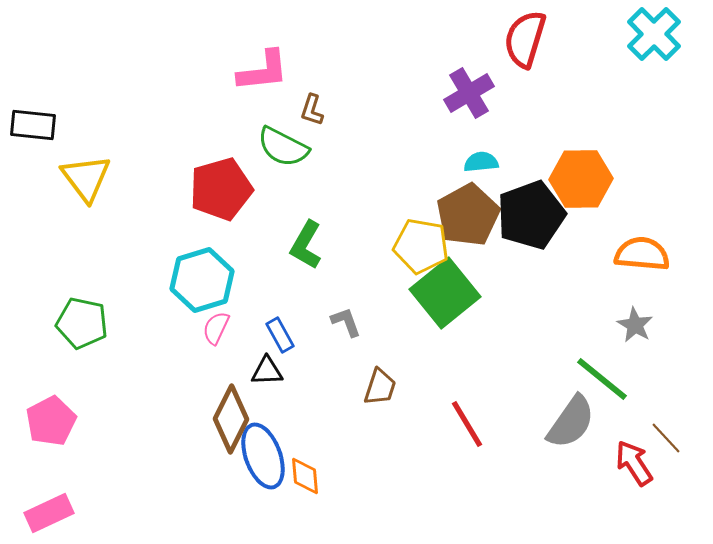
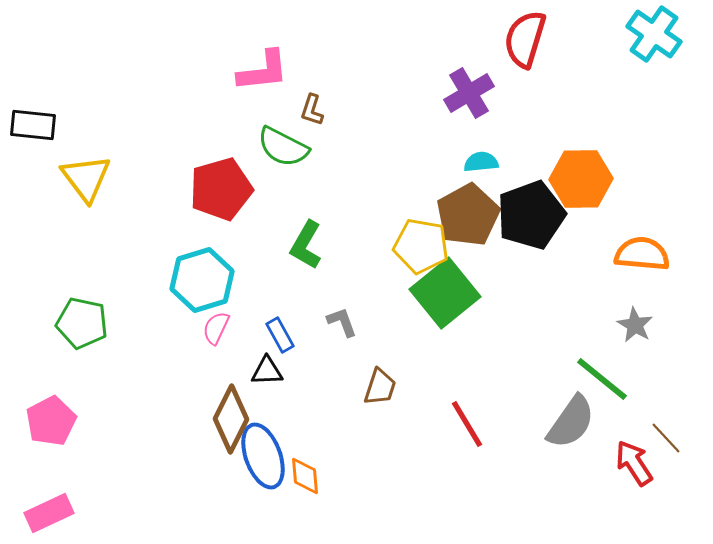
cyan cross: rotated 10 degrees counterclockwise
gray L-shape: moved 4 px left
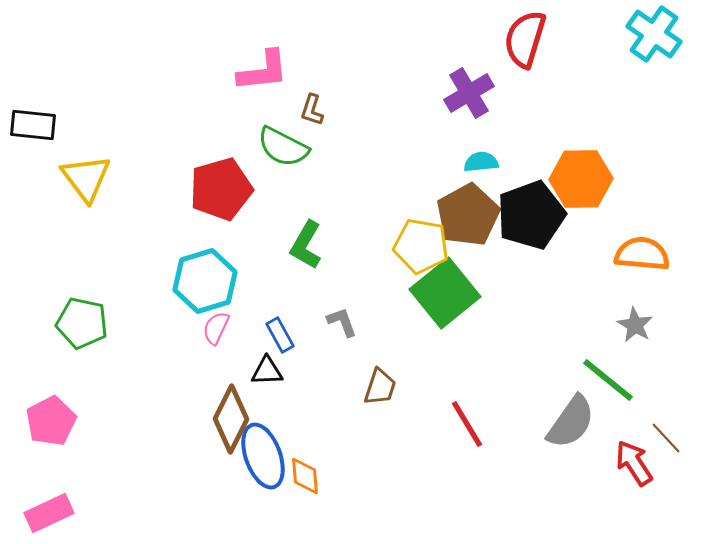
cyan hexagon: moved 3 px right, 1 px down
green line: moved 6 px right, 1 px down
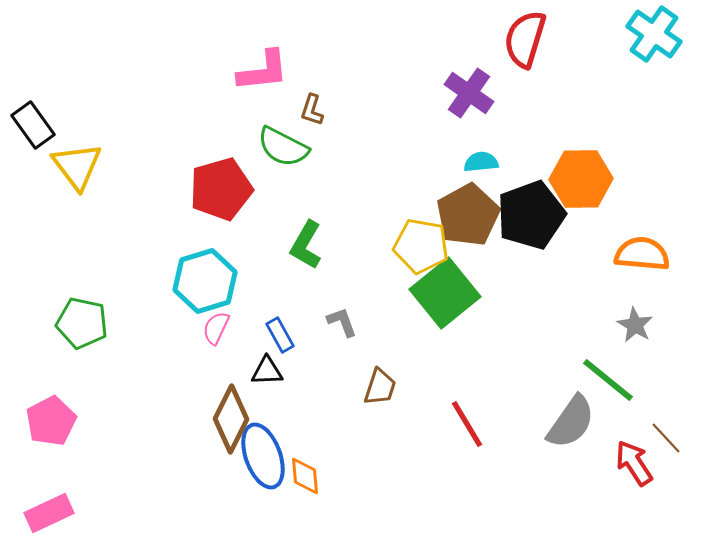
purple cross: rotated 24 degrees counterclockwise
black rectangle: rotated 48 degrees clockwise
yellow triangle: moved 9 px left, 12 px up
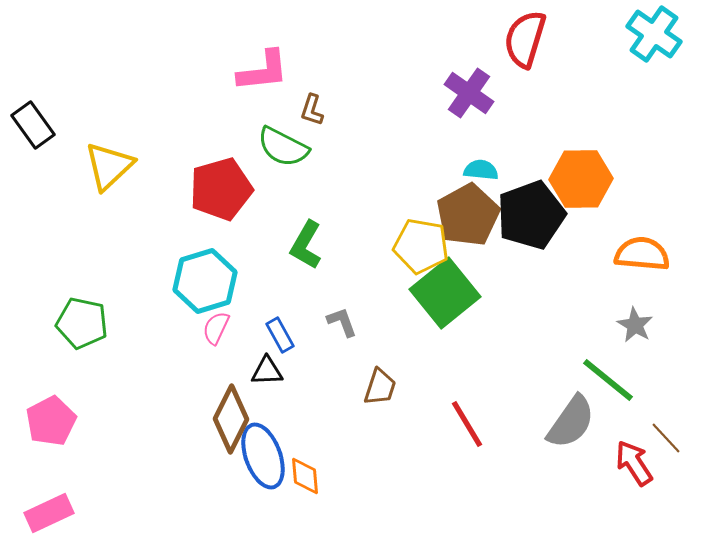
cyan semicircle: moved 8 px down; rotated 12 degrees clockwise
yellow triangle: moved 32 px right; rotated 24 degrees clockwise
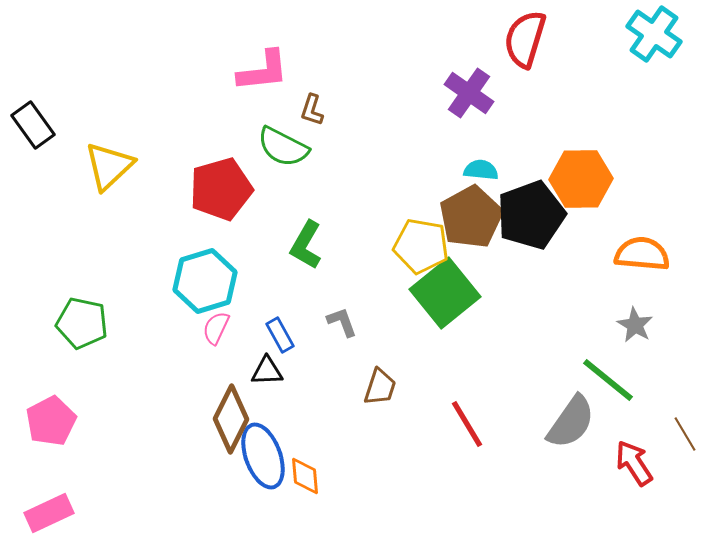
brown pentagon: moved 3 px right, 2 px down
brown line: moved 19 px right, 4 px up; rotated 12 degrees clockwise
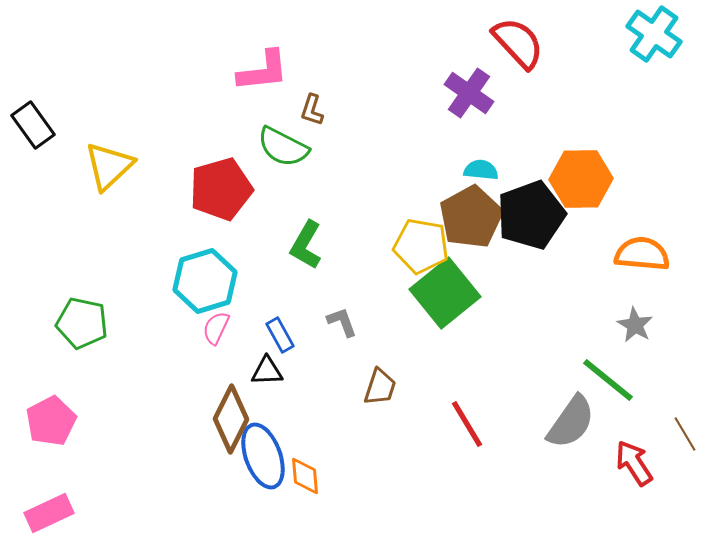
red semicircle: moved 7 px left, 4 px down; rotated 120 degrees clockwise
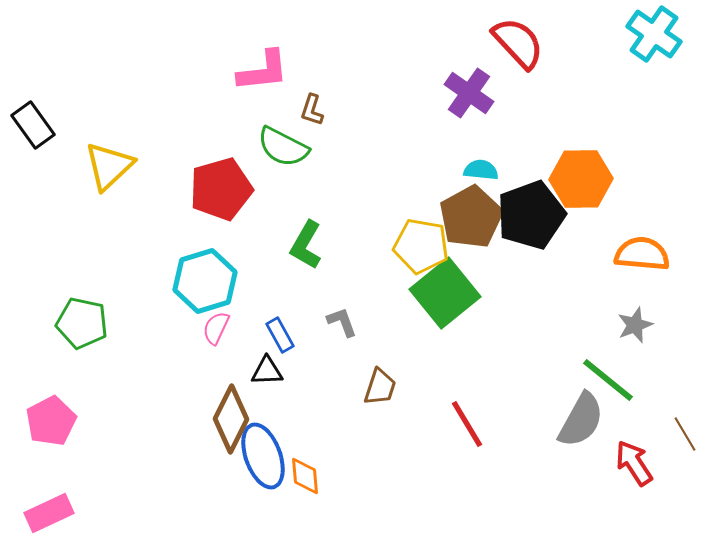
gray star: rotated 21 degrees clockwise
gray semicircle: moved 10 px right, 2 px up; rotated 6 degrees counterclockwise
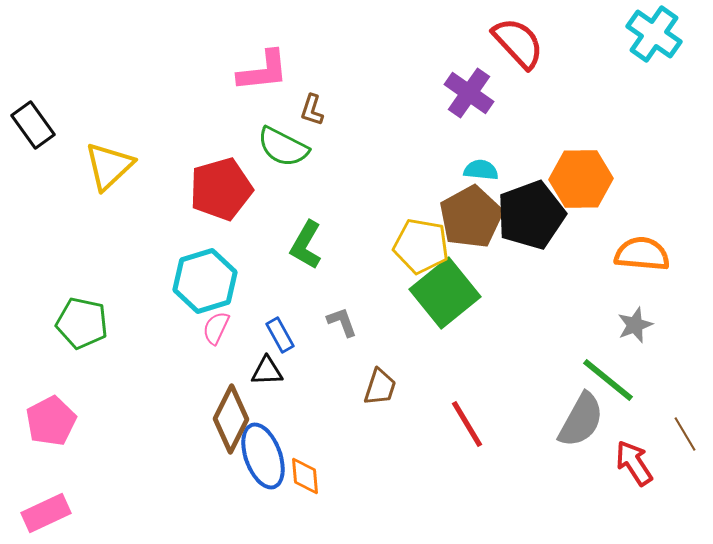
pink rectangle: moved 3 px left
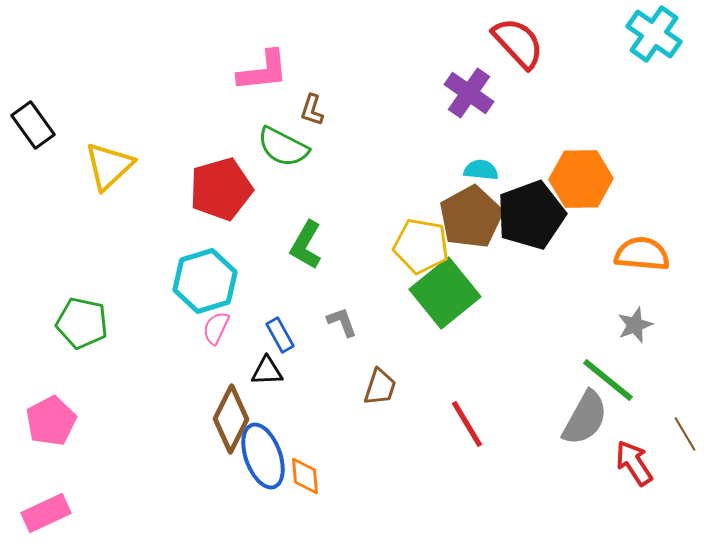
gray semicircle: moved 4 px right, 2 px up
